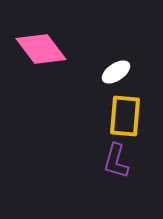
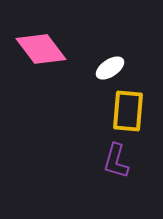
white ellipse: moved 6 px left, 4 px up
yellow rectangle: moved 3 px right, 5 px up
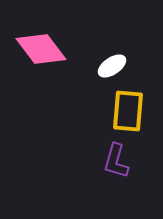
white ellipse: moved 2 px right, 2 px up
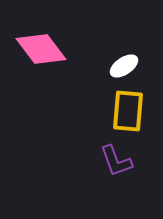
white ellipse: moved 12 px right
purple L-shape: rotated 36 degrees counterclockwise
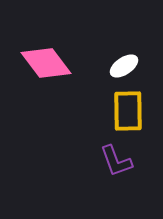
pink diamond: moved 5 px right, 14 px down
yellow rectangle: rotated 6 degrees counterclockwise
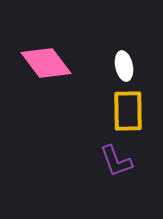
white ellipse: rotated 68 degrees counterclockwise
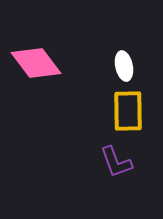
pink diamond: moved 10 px left
purple L-shape: moved 1 px down
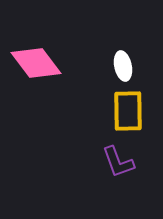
white ellipse: moved 1 px left
purple L-shape: moved 2 px right
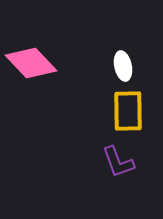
pink diamond: moved 5 px left; rotated 6 degrees counterclockwise
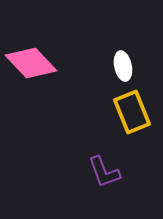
yellow rectangle: moved 4 px right, 1 px down; rotated 21 degrees counterclockwise
purple L-shape: moved 14 px left, 10 px down
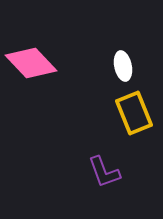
yellow rectangle: moved 2 px right, 1 px down
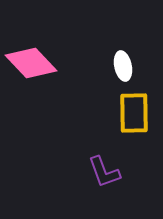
yellow rectangle: rotated 21 degrees clockwise
